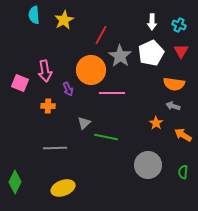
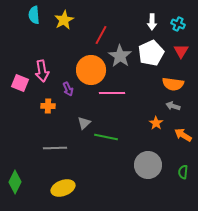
cyan cross: moved 1 px left, 1 px up
pink arrow: moved 3 px left
orange semicircle: moved 1 px left
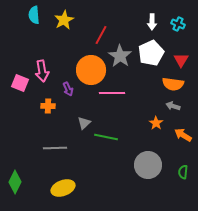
red triangle: moved 9 px down
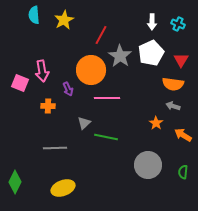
pink line: moved 5 px left, 5 px down
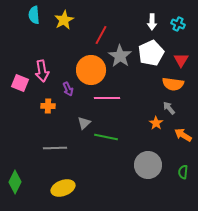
gray arrow: moved 4 px left, 2 px down; rotated 32 degrees clockwise
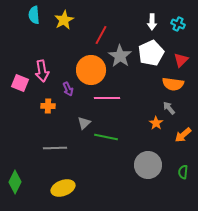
red triangle: rotated 14 degrees clockwise
orange arrow: rotated 72 degrees counterclockwise
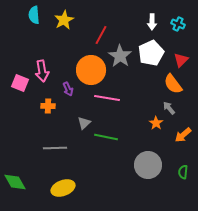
orange semicircle: rotated 45 degrees clockwise
pink line: rotated 10 degrees clockwise
green diamond: rotated 55 degrees counterclockwise
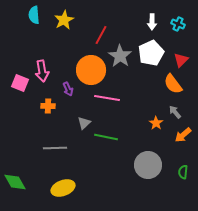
gray arrow: moved 6 px right, 4 px down
